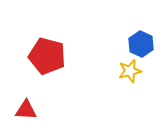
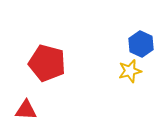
red pentagon: moved 7 px down
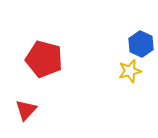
red pentagon: moved 3 px left, 4 px up
red triangle: rotated 50 degrees counterclockwise
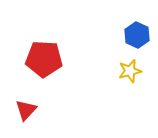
blue hexagon: moved 4 px left, 9 px up
red pentagon: rotated 12 degrees counterclockwise
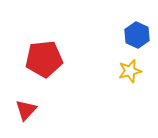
red pentagon: rotated 9 degrees counterclockwise
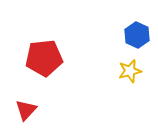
red pentagon: moved 1 px up
